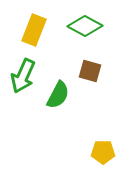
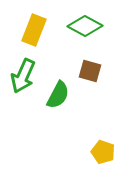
yellow pentagon: rotated 20 degrees clockwise
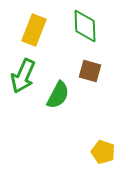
green diamond: rotated 60 degrees clockwise
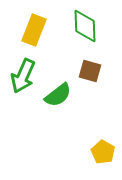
green semicircle: rotated 24 degrees clockwise
yellow pentagon: rotated 10 degrees clockwise
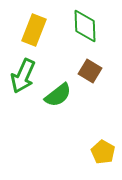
brown square: rotated 15 degrees clockwise
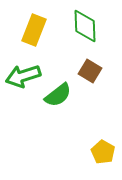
green arrow: rotated 48 degrees clockwise
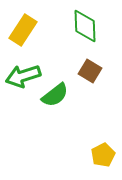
yellow rectangle: moved 11 px left; rotated 12 degrees clockwise
green semicircle: moved 3 px left
yellow pentagon: moved 3 px down; rotated 15 degrees clockwise
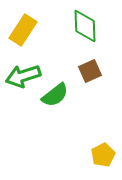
brown square: rotated 35 degrees clockwise
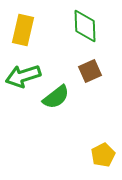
yellow rectangle: rotated 20 degrees counterclockwise
green semicircle: moved 1 px right, 2 px down
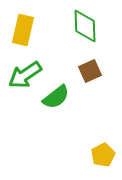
green arrow: moved 2 px right, 1 px up; rotated 16 degrees counterclockwise
